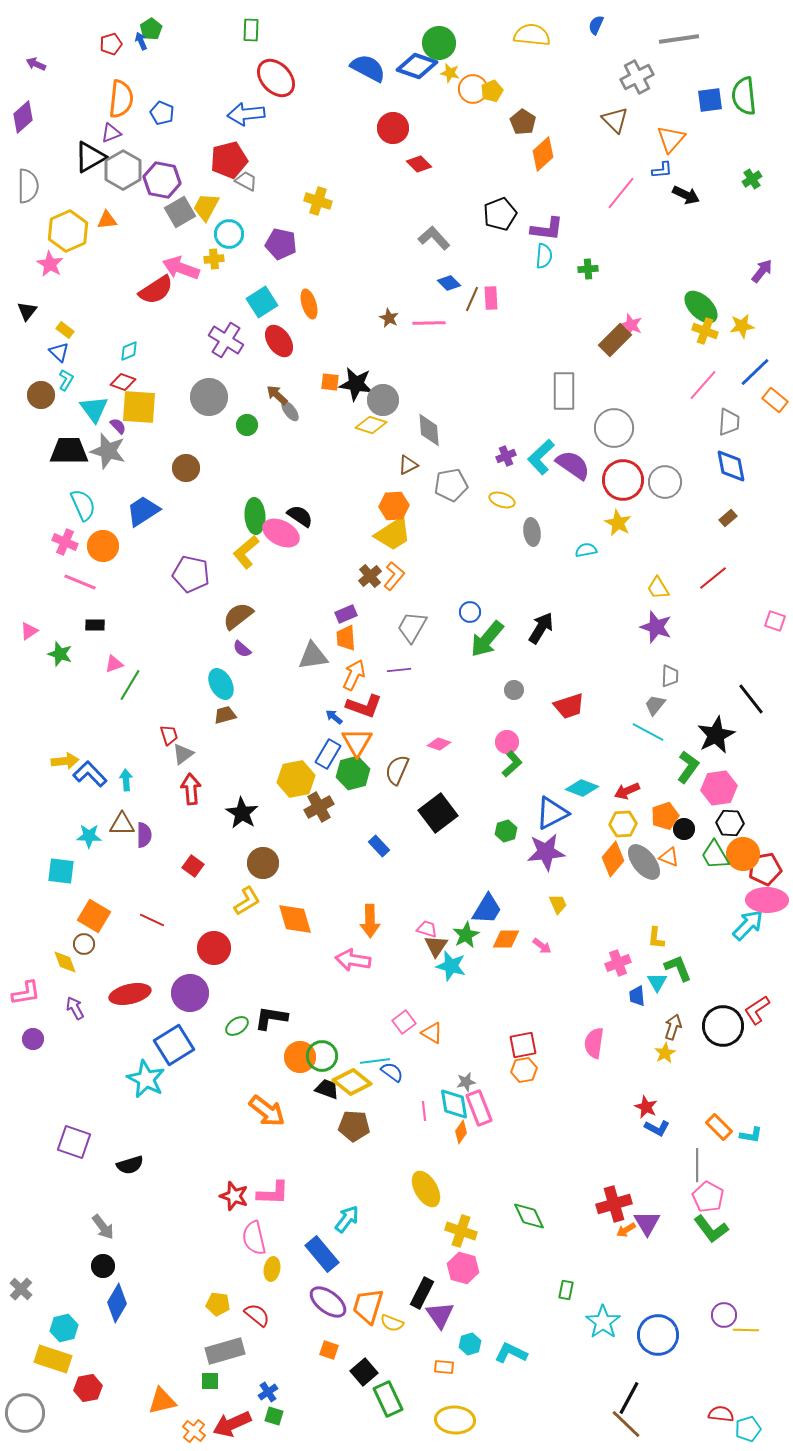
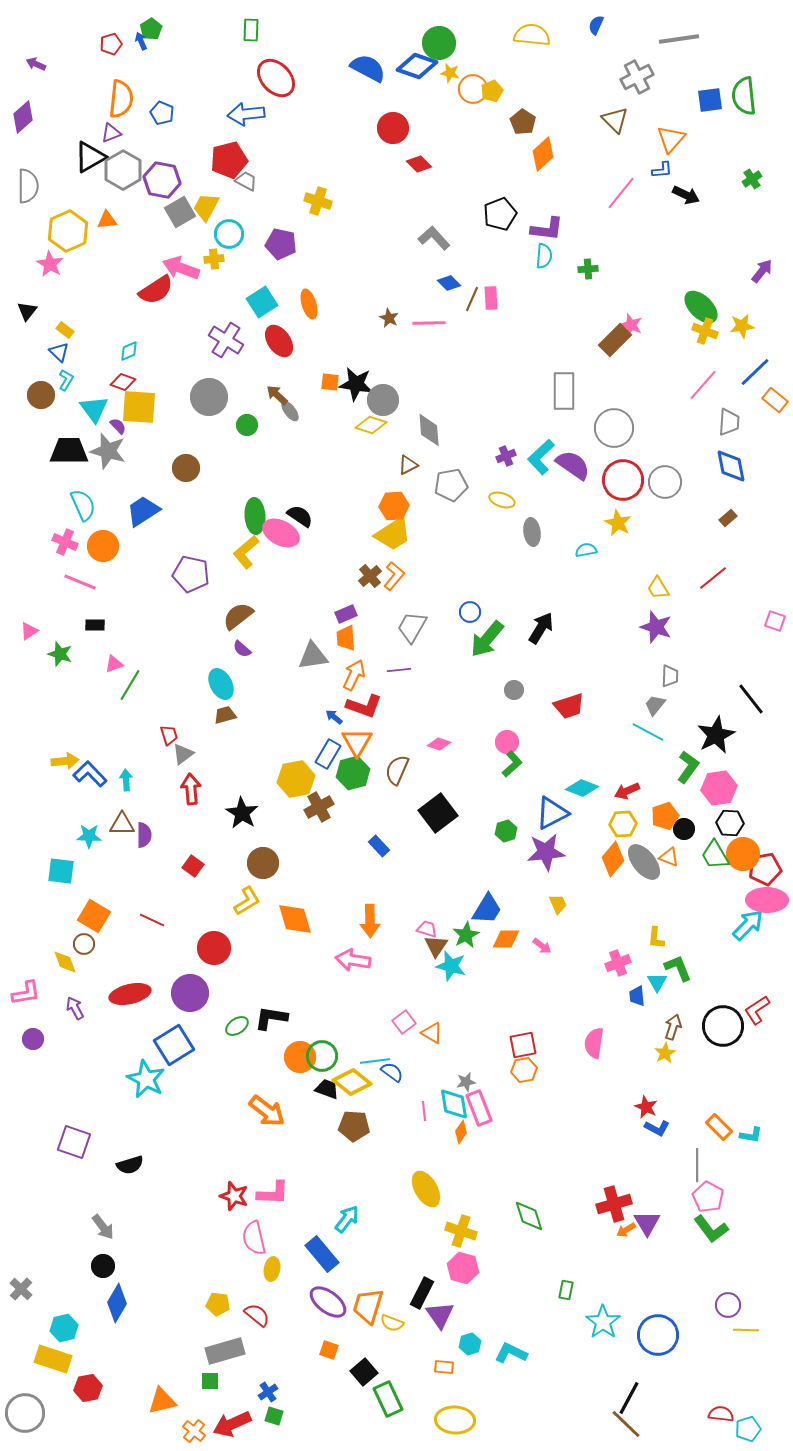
green diamond at (529, 1216): rotated 8 degrees clockwise
purple circle at (724, 1315): moved 4 px right, 10 px up
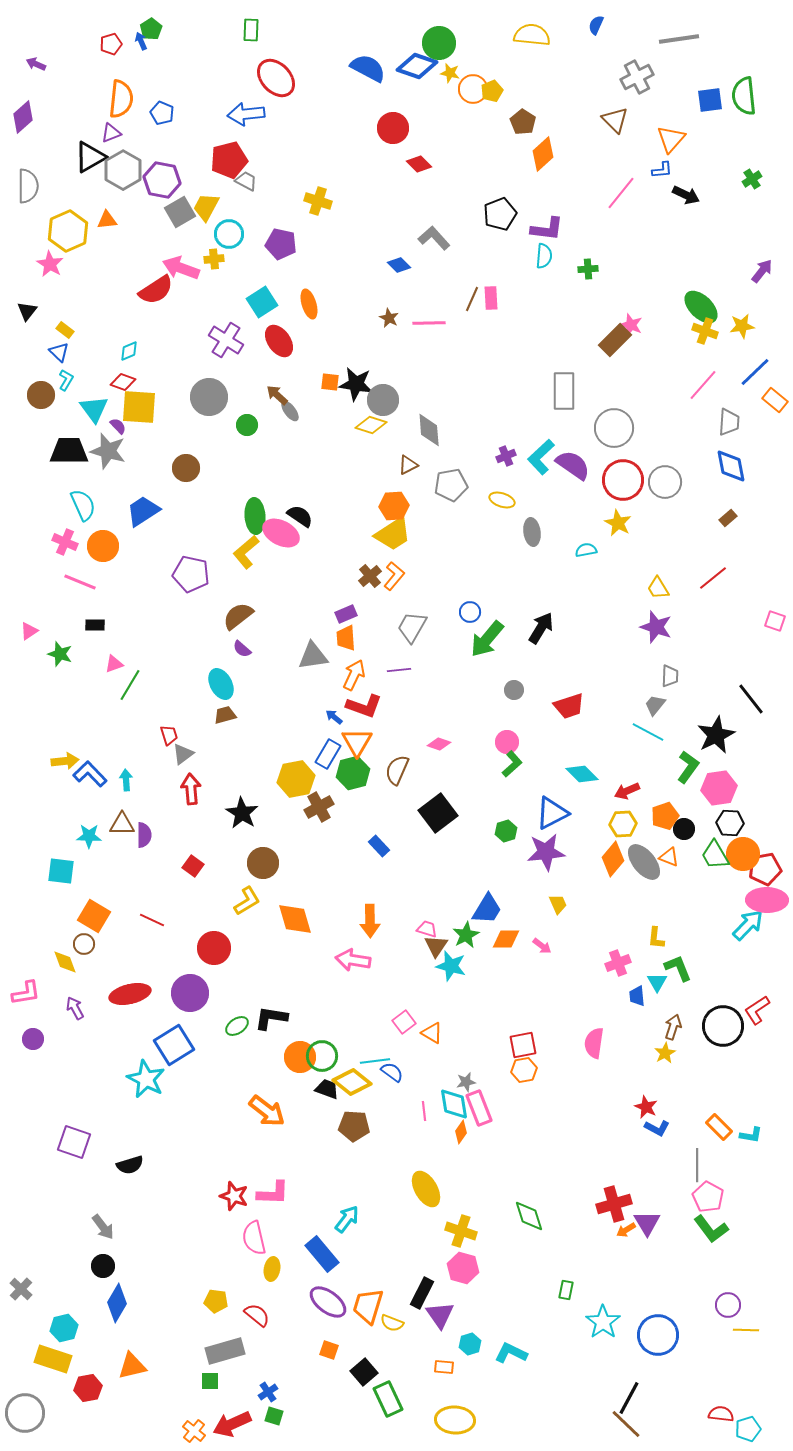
blue diamond at (449, 283): moved 50 px left, 18 px up
cyan diamond at (582, 788): moved 14 px up; rotated 24 degrees clockwise
yellow pentagon at (218, 1304): moved 2 px left, 3 px up
orange triangle at (162, 1401): moved 30 px left, 35 px up
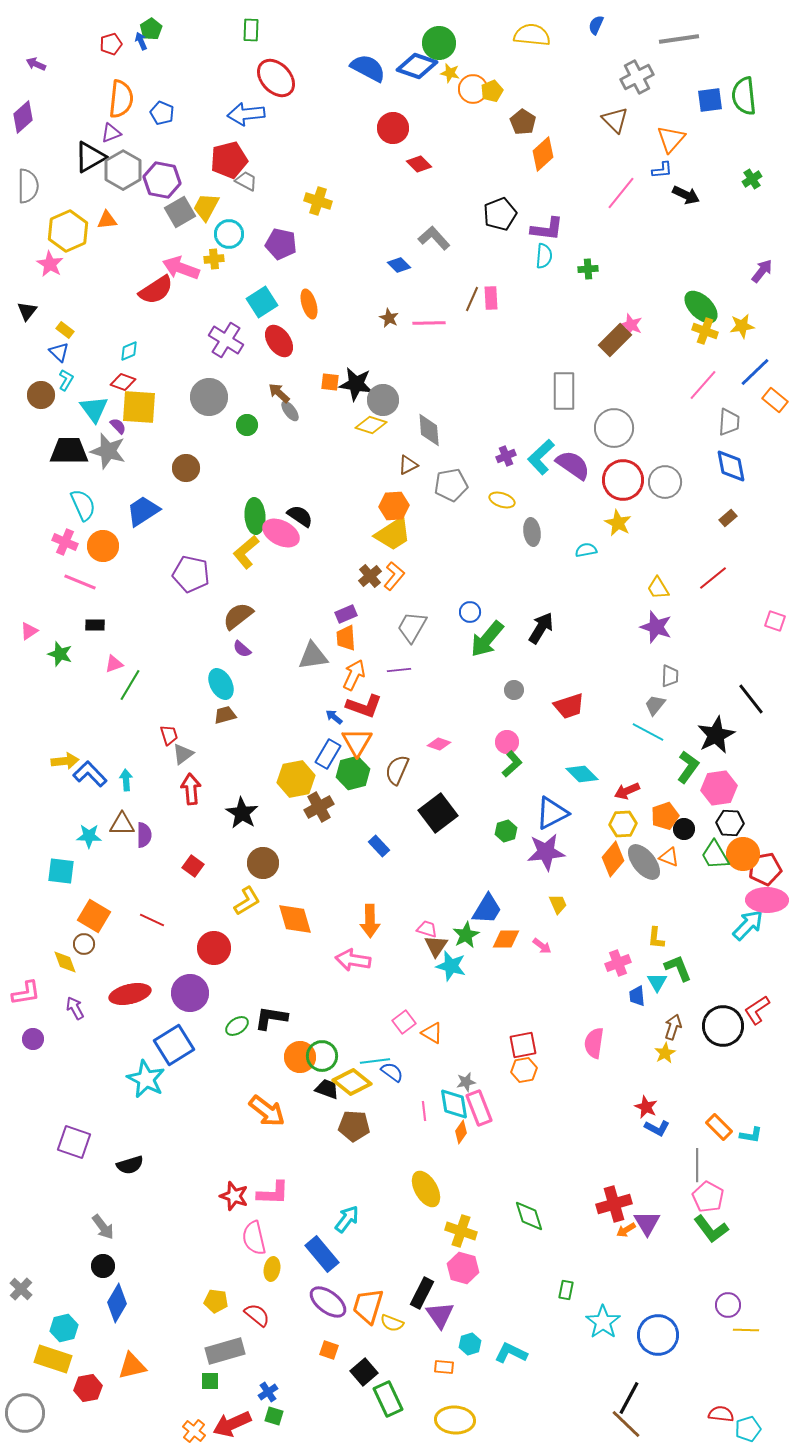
brown arrow at (277, 395): moved 2 px right, 2 px up
